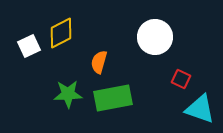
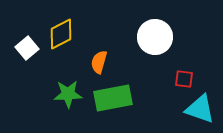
yellow diamond: moved 1 px down
white square: moved 2 px left, 2 px down; rotated 15 degrees counterclockwise
red square: moved 3 px right; rotated 18 degrees counterclockwise
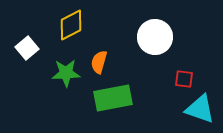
yellow diamond: moved 10 px right, 9 px up
green star: moved 2 px left, 21 px up
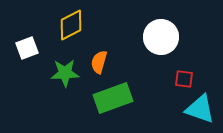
white circle: moved 6 px right
white square: rotated 20 degrees clockwise
green star: moved 1 px left
green rectangle: rotated 9 degrees counterclockwise
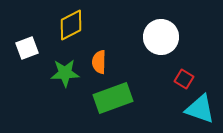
orange semicircle: rotated 15 degrees counterclockwise
red square: rotated 24 degrees clockwise
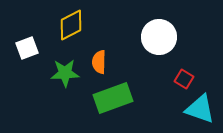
white circle: moved 2 px left
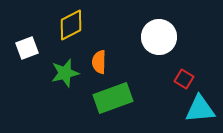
green star: rotated 12 degrees counterclockwise
cyan triangle: rotated 24 degrees counterclockwise
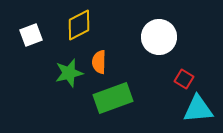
yellow diamond: moved 8 px right
white square: moved 4 px right, 13 px up
green star: moved 4 px right
cyan triangle: moved 2 px left
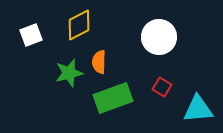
red square: moved 22 px left, 8 px down
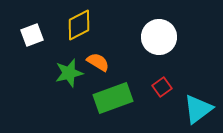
white square: moved 1 px right
orange semicircle: moved 1 px left; rotated 120 degrees clockwise
red square: rotated 24 degrees clockwise
cyan triangle: rotated 32 degrees counterclockwise
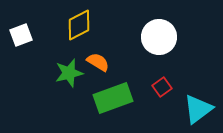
white square: moved 11 px left
